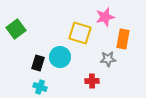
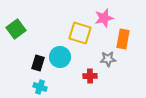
pink star: moved 1 px left, 1 px down
red cross: moved 2 px left, 5 px up
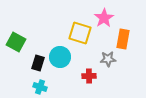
pink star: rotated 18 degrees counterclockwise
green square: moved 13 px down; rotated 24 degrees counterclockwise
red cross: moved 1 px left
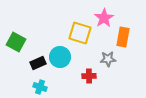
orange rectangle: moved 2 px up
black rectangle: rotated 49 degrees clockwise
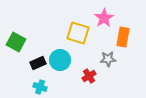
yellow square: moved 2 px left
cyan circle: moved 3 px down
red cross: rotated 32 degrees counterclockwise
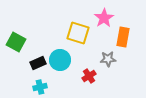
cyan cross: rotated 32 degrees counterclockwise
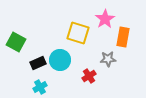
pink star: moved 1 px right, 1 px down
cyan cross: rotated 16 degrees counterclockwise
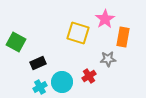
cyan circle: moved 2 px right, 22 px down
